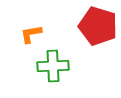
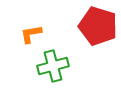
green cross: rotated 12 degrees counterclockwise
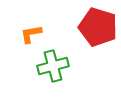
red pentagon: moved 1 px down
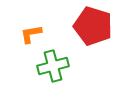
red pentagon: moved 5 px left, 1 px up
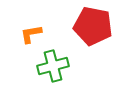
red pentagon: rotated 6 degrees counterclockwise
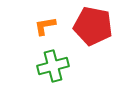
orange L-shape: moved 14 px right, 8 px up
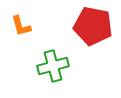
orange L-shape: moved 24 px left; rotated 95 degrees counterclockwise
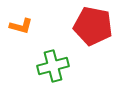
orange L-shape: rotated 60 degrees counterclockwise
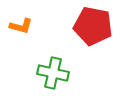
green cross: moved 7 px down; rotated 28 degrees clockwise
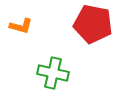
red pentagon: moved 2 px up
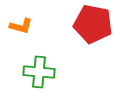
green cross: moved 14 px left, 1 px up; rotated 8 degrees counterclockwise
